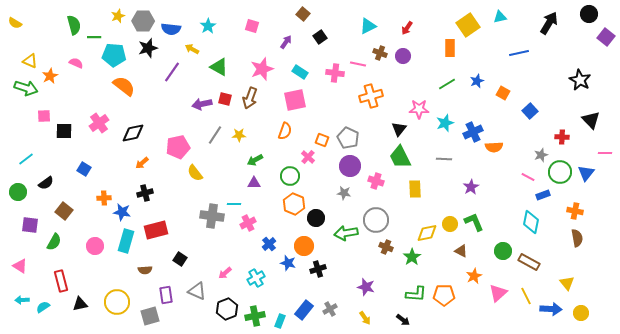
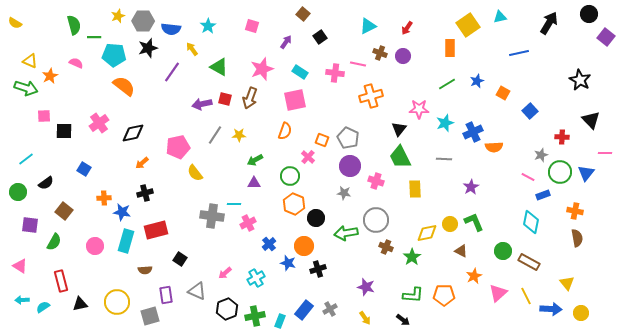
yellow arrow at (192, 49): rotated 24 degrees clockwise
green L-shape at (416, 294): moved 3 px left, 1 px down
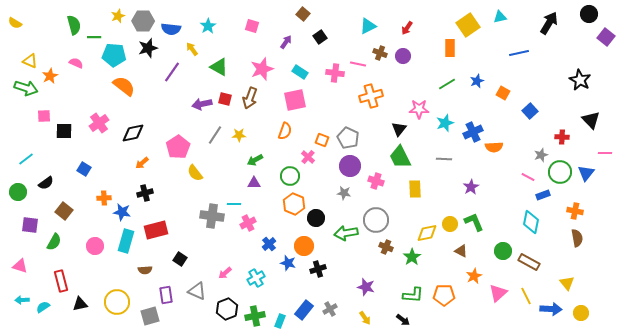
pink pentagon at (178, 147): rotated 20 degrees counterclockwise
pink triangle at (20, 266): rotated 14 degrees counterclockwise
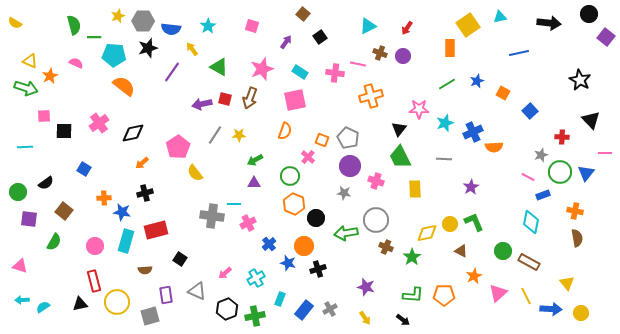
black arrow at (549, 23): rotated 65 degrees clockwise
cyan line at (26, 159): moved 1 px left, 12 px up; rotated 35 degrees clockwise
purple square at (30, 225): moved 1 px left, 6 px up
red rectangle at (61, 281): moved 33 px right
cyan rectangle at (280, 321): moved 22 px up
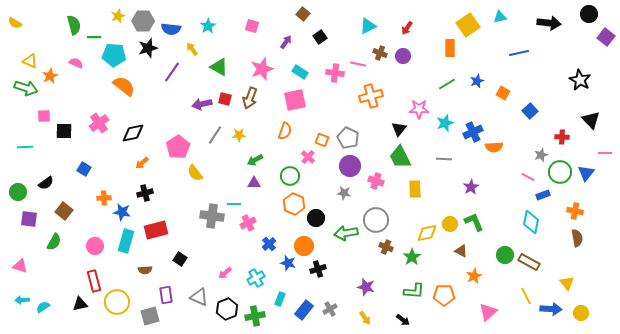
green circle at (503, 251): moved 2 px right, 4 px down
gray triangle at (197, 291): moved 2 px right, 6 px down
pink triangle at (498, 293): moved 10 px left, 19 px down
green L-shape at (413, 295): moved 1 px right, 4 px up
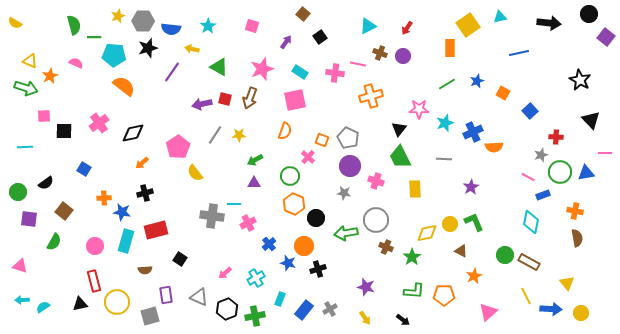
yellow arrow at (192, 49): rotated 40 degrees counterclockwise
red cross at (562, 137): moved 6 px left
blue triangle at (586, 173): rotated 42 degrees clockwise
